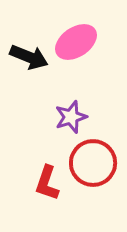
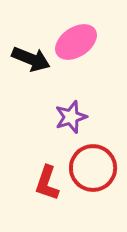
black arrow: moved 2 px right, 2 px down
red circle: moved 5 px down
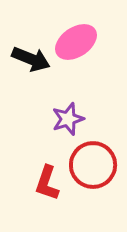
purple star: moved 3 px left, 2 px down
red circle: moved 3 px up
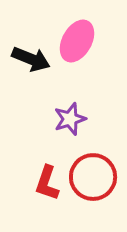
pink ellipse: moved 1 px right, 1 px up; rotated 27 degrees counterclockwise
purple star: moved 2 px right
red circle: moved 12 px down
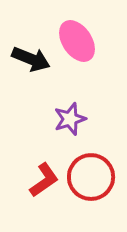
pink ellipse: rotated 63 degrees counterclockwise
red circle: moved 2 px left
red L-shape: moved 3 px left, 3 px up; rotated 144 degrees counterclockwise
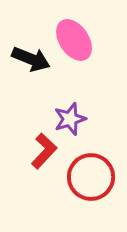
pink ellipse: moved 3 px left, 1 px up
red L-shape: moved 29 px up; rotated 12 degrees counterclockwise
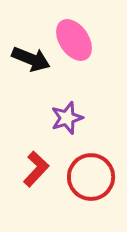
purple star: moved 3 px left, 1 px up
red L-shape: moved 8 px left, 18 px down
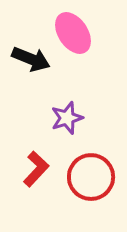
pink ellipse: moved 1 px left, 7 px up
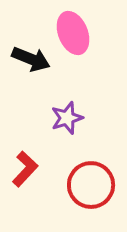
pink ellipse: rotated 12 degrees clockwise
red L-shape: moved 11 px left
red circle: moved 8 px down
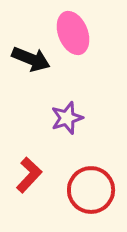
red L-shape: moved 4 px right, 6 px down
red circle: moved 5 px down
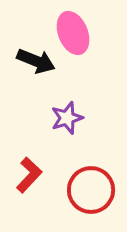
black arrow: moved 5 px right, 2 px down
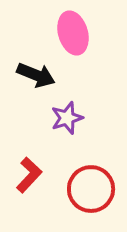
pink ellipse: rotated 6 degrees clockwise
black arrow: moved 14 px down
red circle: moved 1 px up
